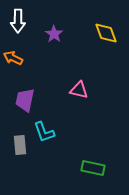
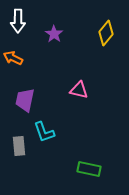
yellow diamond: rotated 60 degrees clockwise
gray rectangle: moved 1 px left, 1 px down
green rectangle: moved 4 px left, 1 px down
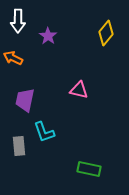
purple star: moved 6 px left, 2 px down
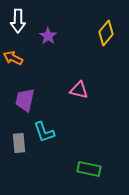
gray rectangle: moved 3 px up
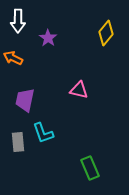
purple star: moved 2 px down
cyan L-shape: moved 1 px left, 1 px down
gray rectangle: moved 1 px left, 1 px up
green rectangle: moved 1 px right, 1 px up; rotated 55 degrees clockwise
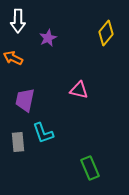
purple star: rotated 12 degrees clockwise
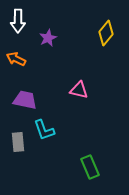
orange arrow: moved 3 px right, 1 px down
purple trapezoid: rotated 90 degrees clockwise
cyan L-shape: moved 1 px right, 3 px up
green rectangle: moved 1 px up
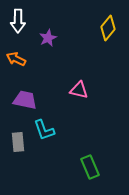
yellow diamond: moved 2 px right, 5 px up
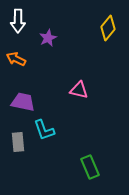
purple trapezoid: moved 2 px left, 2 px down
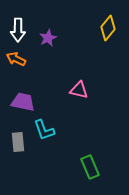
white arrow: moved 9 px down
